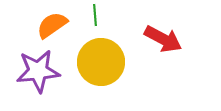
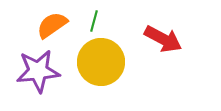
green line: moved 1 px left, 6 px down; rotated 20 degrees clockwise
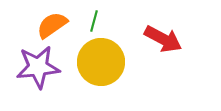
purple star: moved 4 px up
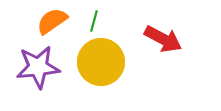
orange semicircle: moved 4 px up
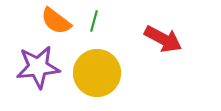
orange semicircle: moved 4 px right; rotated 108 degrees counterclockwise
yellow circle: moved 4 px left, 11 px down
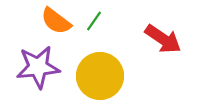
green line: rotated 20 degrees clockwise
red arrow: rotated 6 degrees clockwise
yellow circle: moved 3 px right, 3 px down
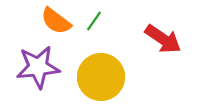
yellow circle: moved 1 px right, 1 px down
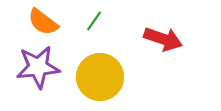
orange semicircle: moved 13 px left, 1 px down
red arrow: rotated 15 degrees counterclockwise
yellow circle: moved 1 px left
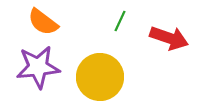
green line: moved 26 px right; rotated 10 degrees counterclockwise
red arrow: moved 6 px right, 1 px up
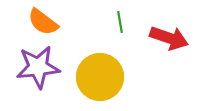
green line: moved 1 px down; rotated 35 degrees counterclockwise
